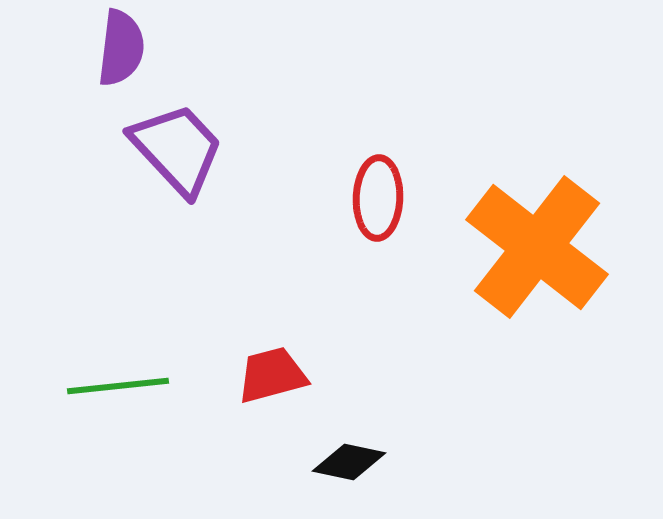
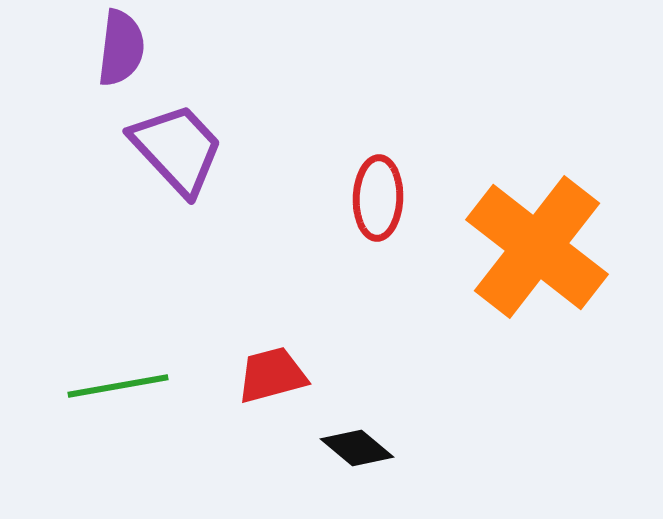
green line: rotated 4 degrees counterclockwise
black diamond: moved 8 px right, 14 px up; rotated 28 degrees clockwise
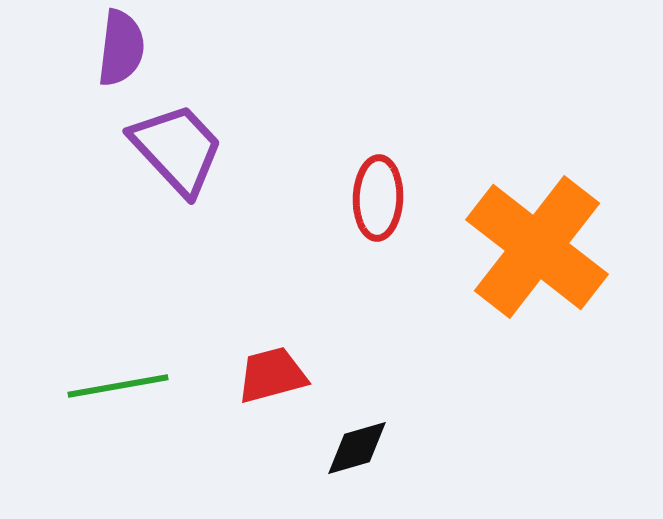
black diamond: rotated 56 degrees counterclockwise
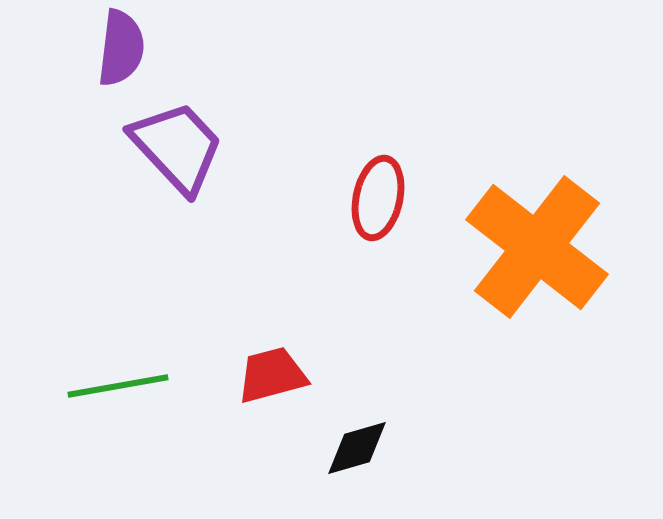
purple trapezoid: moved 2 px up
red ellipse: rotated 10 degrees clockwise
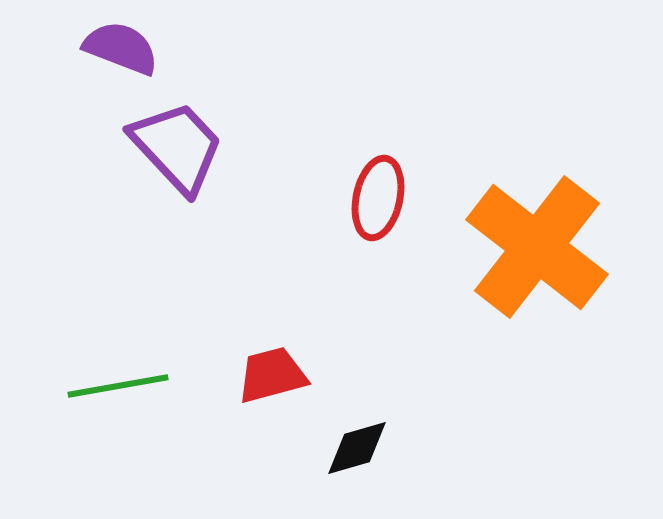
purple semicircle: rotated 76 degrees counterclockwise
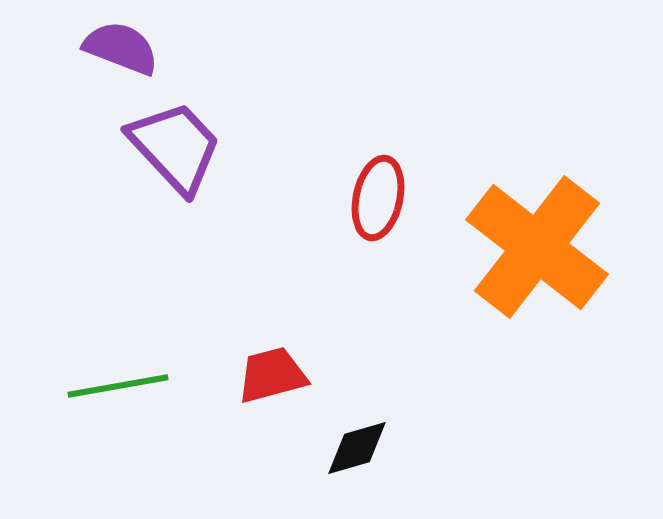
purple trapezoid: moved 2 px left
